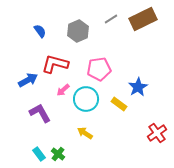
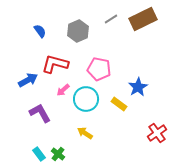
pink pentagon: rotated 20 degrees clockwise
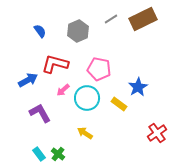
cyan circle: moved 1 px right, 1 px up
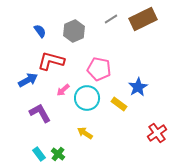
gray hexagon: moved 4 px left
red L-shape: moved 4 px left, 3 px up
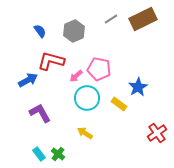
pink arrow: moved 13 px right, 14 px up
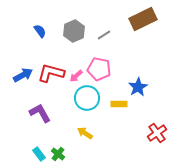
gray line: moved 7 px left, 16 px down
red L-shape: moved 12 px down
blue arrow: moved 5 px left, 5 px up
yellow rectangle: rotated 35 degrees counterclockwise
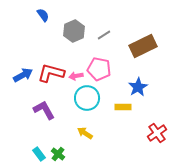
brown rectangle: moved 27 px down
blue semicircle: moved 3 px right, 16 px up
pink arrow: rotated 32 degrees clockwise
yellow rectangle: moved 4 px right, 3 px down
purple L-shape: moved 4 px right, 3 px up
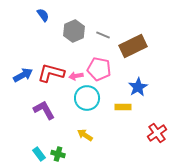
gray line: moved 1 px left; rotated 56 degrees clockwise
brown rectangle: moved 10 px left
yellow arrow: moved 2 px down
green cross: rotated 24 degrees counterclockwise
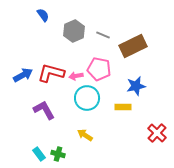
blue star: moved 2 px left, 1 px up; rotated 18 degrees clockwise
red cross: rotated 12 degrees counterclockwise
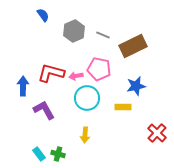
blue arrow: moved 11 px down; rotated 60 degrees counterclockwise
yellow arrow: rotated 119 degrees counterclockwise
